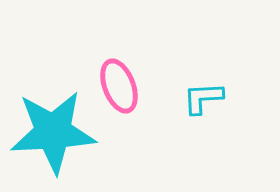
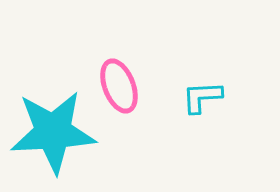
cyan L-shape: moved 1 px left, 1 px up
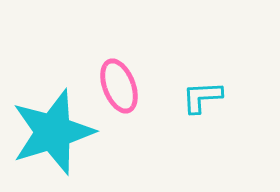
cyan star: rotated 14 degrees counterclockwise
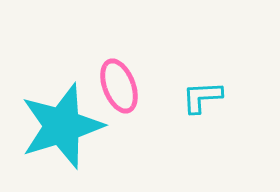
cyan star: moved 9 px right, 6 px up
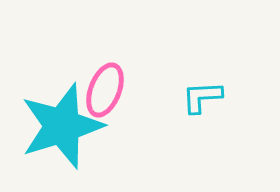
pink ellipse: moved 14 px left, 4 px down; rotated 42 degrees clockwise
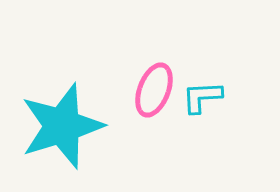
pink ellipse: moved 49 px right
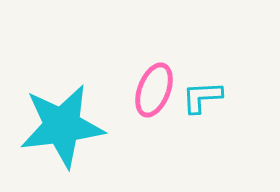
cyan star: rotated 10 degrees clockwise
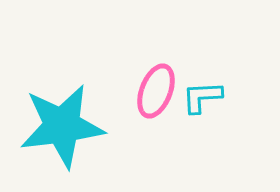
pink ellipse: moved 2 px right, 1 px down
